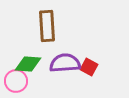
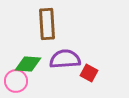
brown rectangle: moved 2 px up
purple semicircle: moved 4 px up
red square: moved 6 px down
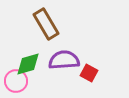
brown rectangle: moved 1 px left; rotated 28 degrees counterclockwise
purple semicircle: moved 1 px left, 1 px down
green diamond: rotated 20 degrees counterclockwise
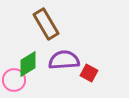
green diamond: rotated 16 degrees counterclockwise
pink circle: moved 2 px left, 1 px up
